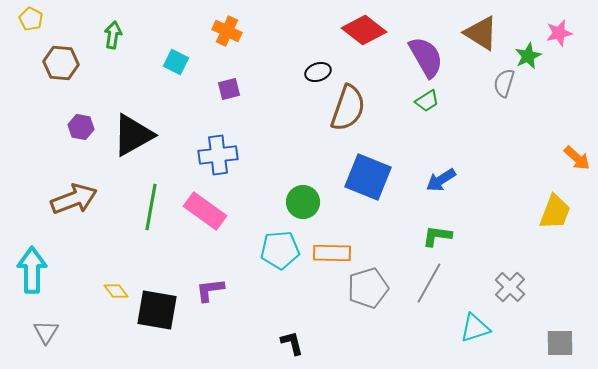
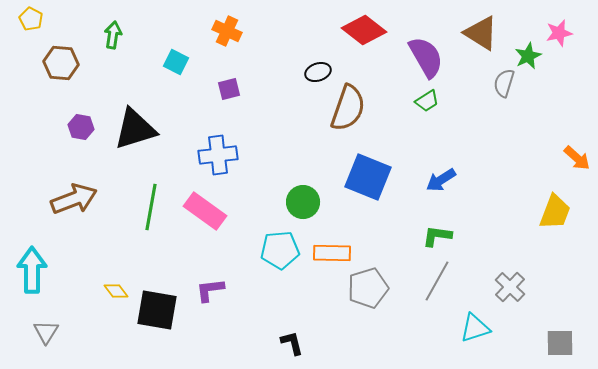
black triangle: moved 2 px right, 6 px up; rotated 12 degrees clockwise
gray line: moved 8 px right, 2 px up
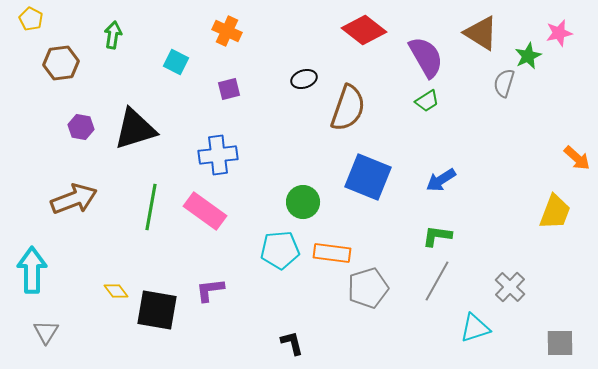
brown hexagon: rotated 12 degrees counterclockwise
black ellipse: moved 14 px left, 7 px down
orange rectangle: rotated 6 degrees clockwise
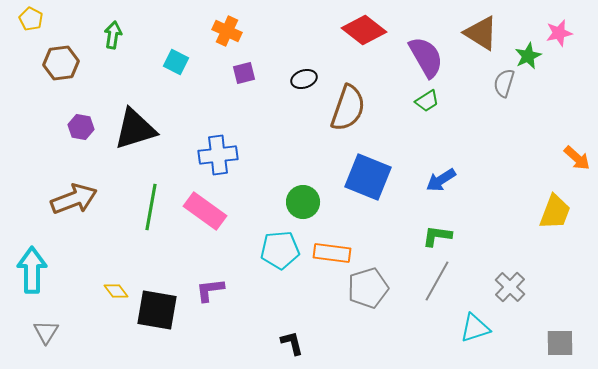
purple square: moved 15 px right, 16 px up
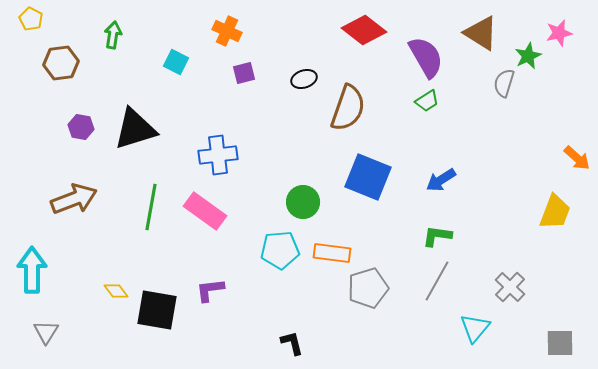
cyan triangle: rotated 32 degrees counterclockwise
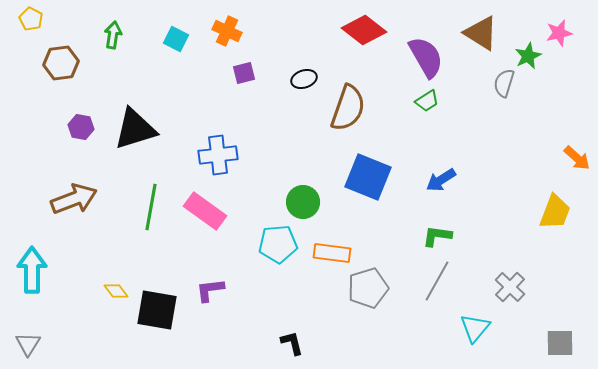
cyan square: moved 23 px up
cyan pentagon: moved 2 px left, 6 px up
gray triangle: moved 18 px left, 12 px down
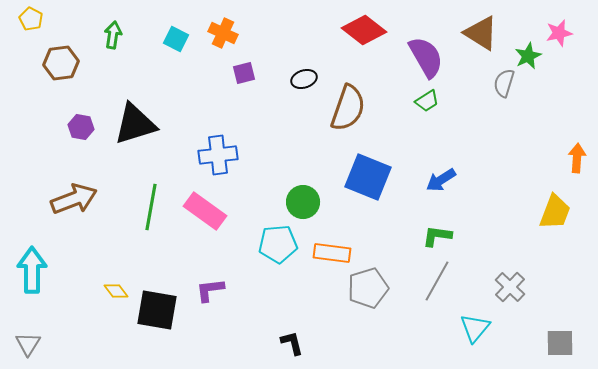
orange cross: moved 4 px left, 2 px down
black triangle: moved 5 px up
orange arrow: rotated 128 degrees counterclockwise
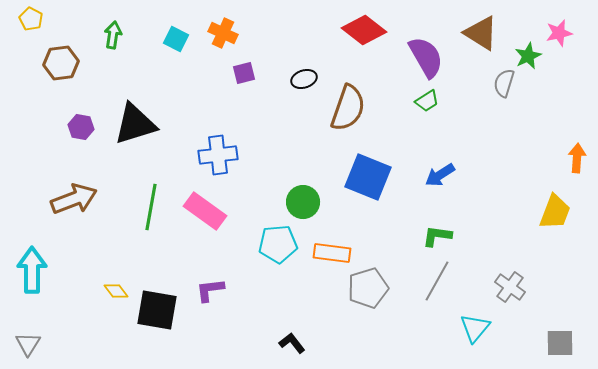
blue arrow: moved 1 px left, 5 px up
gray cross: rotated 8 degrees counterclockwise
black L-shape: rotated 24 degrees counterclockwise
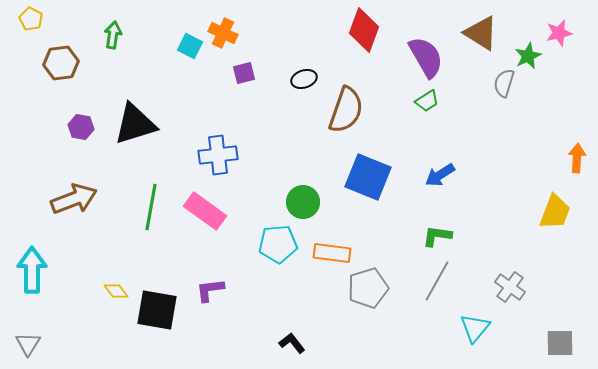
red diamond: rotated 72 degrees clockwise
cyan square: moved 14 px right, 7 px down
brown semicircle: moved 2 px left, 2 px down
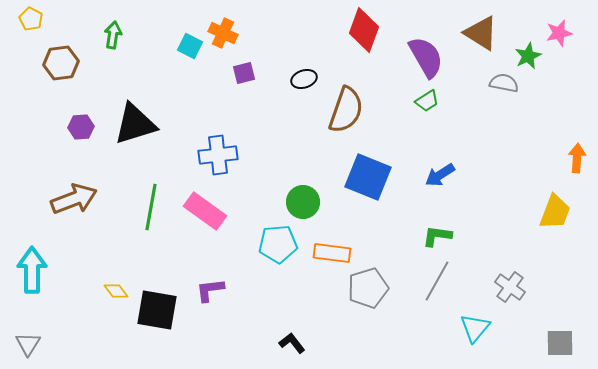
gray semicircle: rotated 84 degrees clockwise
purple hexagon: rotated 15 degrees counterclockwise
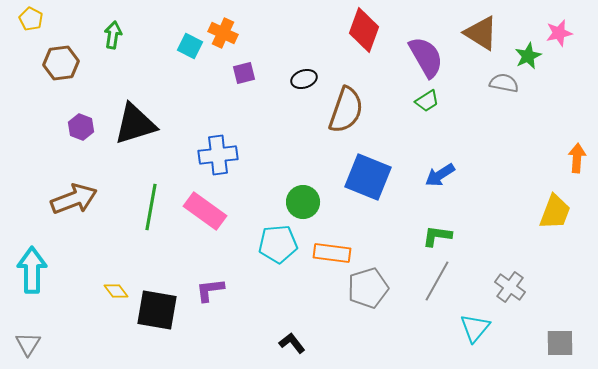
purple hexagon: rotated 25 degrees clockwise
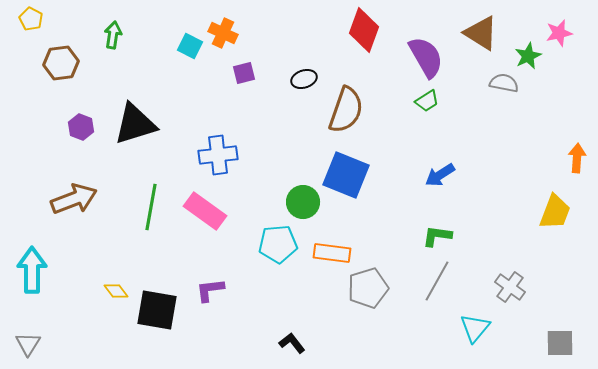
blue square: moved 22 px left, 2 px up
